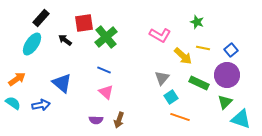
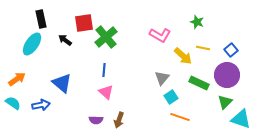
black rectangle: moved 1 px down; rotated 54 degrees counterclockwise
blue line: rotated 72 degrees clockwise
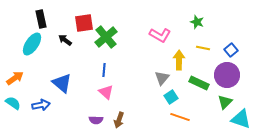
yellow arrow: moved 4 px left, 4 px down; rotated 132 degrees counterclockwise
orange arrow: moved 2 px left, 1 px up
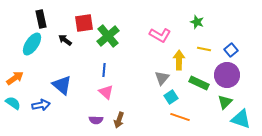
green cross: moved 2 px right, 1 px up
yellow line: moved 1 px right, 1 px down
blue triangle: moved 2 px down
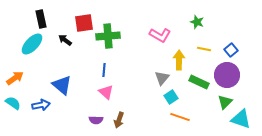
green cross: rotated 35 degrees clockwise
cyan ellipse: rotated 10 degrees clockwise
green rectangle: moved 1 px up
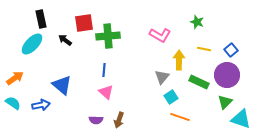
gray triangle: moved 1 px up
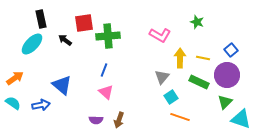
yellow line: moved 1 px left, 9 px down
yellow arrow: moved 1 px right, 2 px up
blue line: rotated 16 degrees clockwise
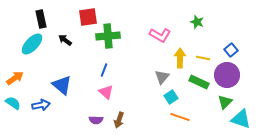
red square: moved 4 px right, 6 px up
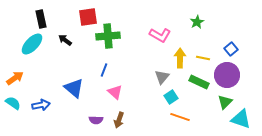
green star: rotated 24 degrees clockwise
blue square: moved 1 px up
blue triangle: moved 12 px right, 3 px down
pink triangle: moved 9 px right
